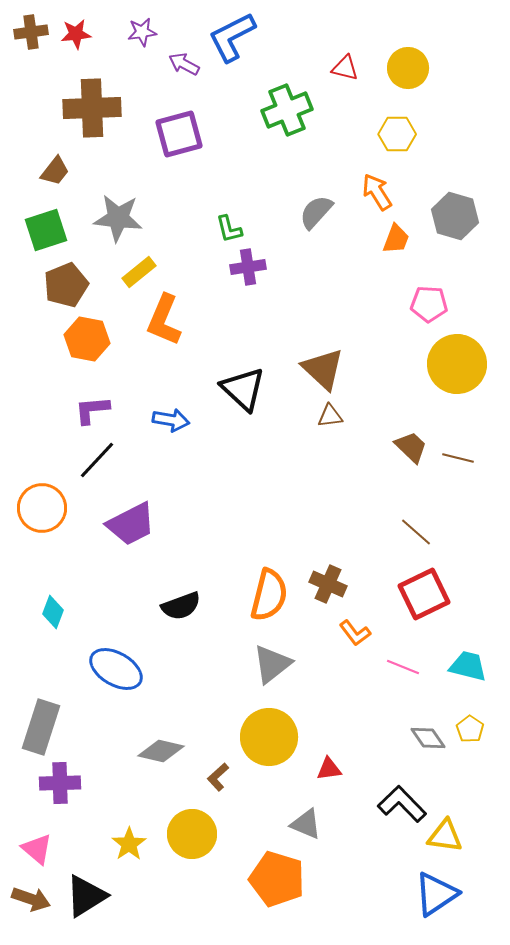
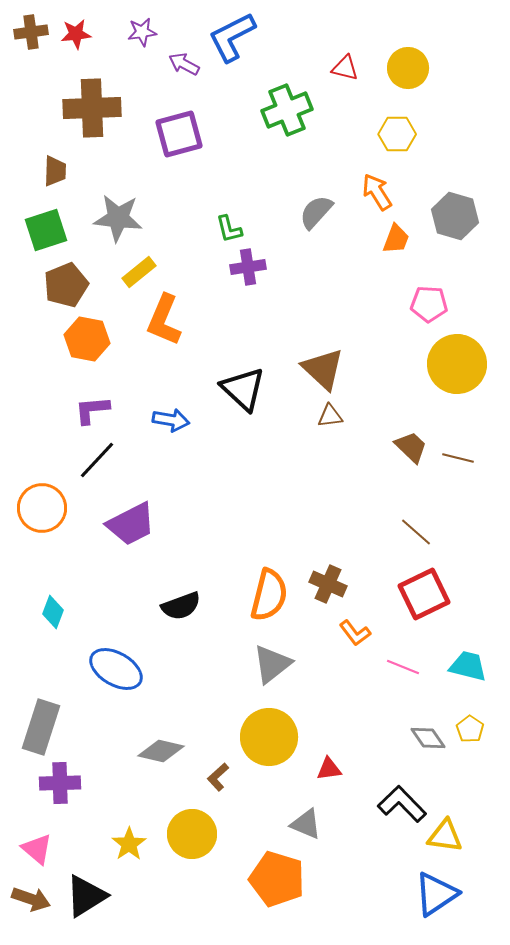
brown trapezoid at (55, 171): rotated 36 degrees counterclockwise
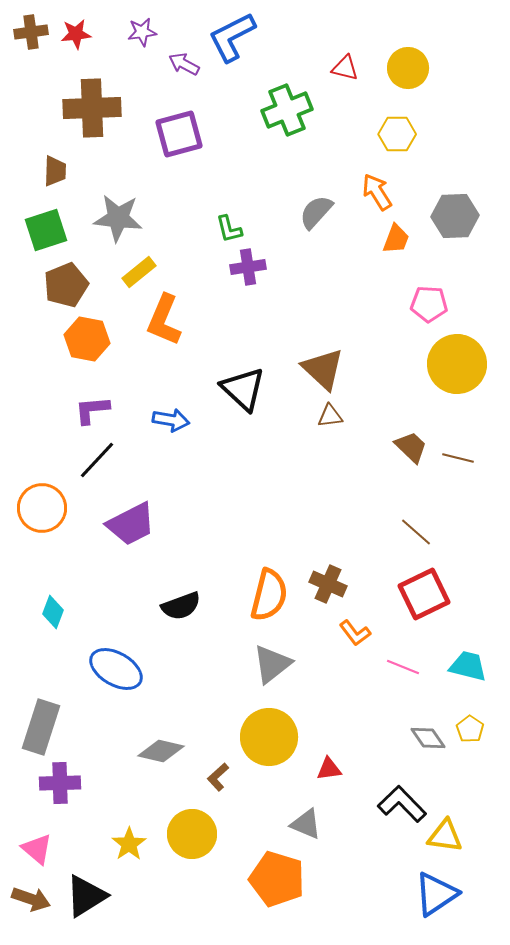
gray hexagon at (455, 216): rotated 18 degrees counterclockwise
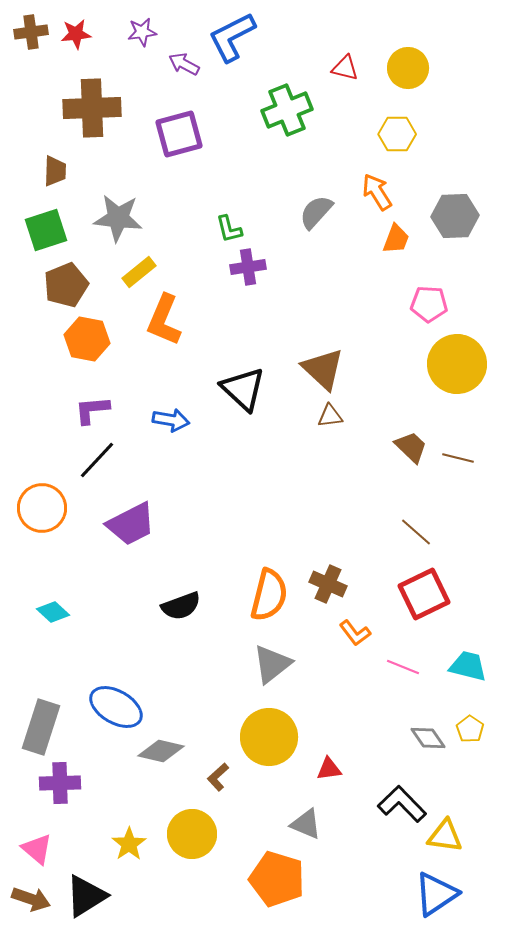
cyan diamond at (53, 612): rotated 68 degrees counterclockwise
blue ellipse at (116, 669): moved 38 px down
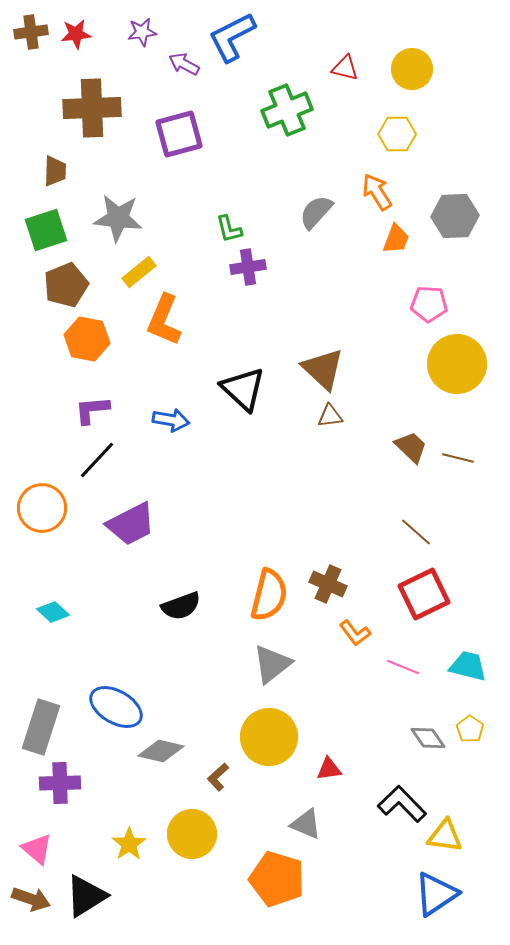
yellow circle at (408, 68): moved 4 px right, 1 px down
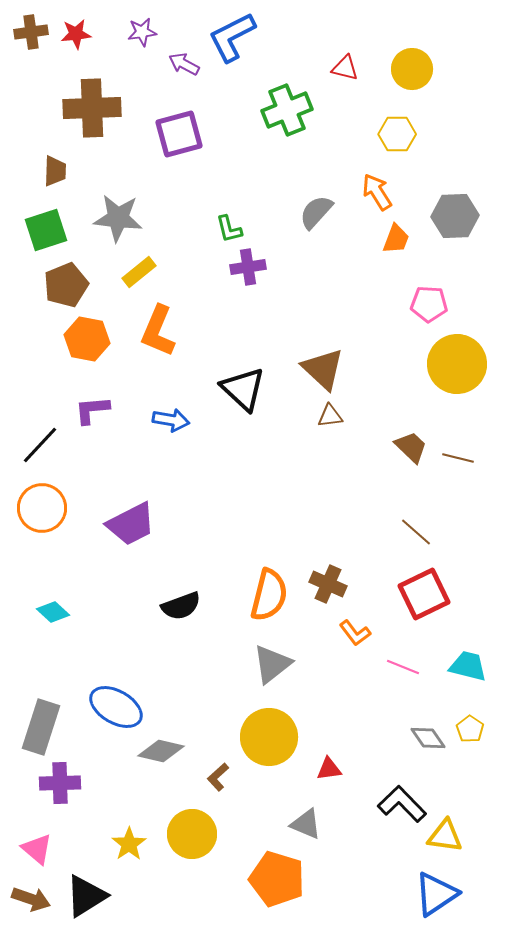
orange L-shape at (164, 320): moved 6 px left, 11 px down
black line at (97, 460): moved 57 px left, 15 px up
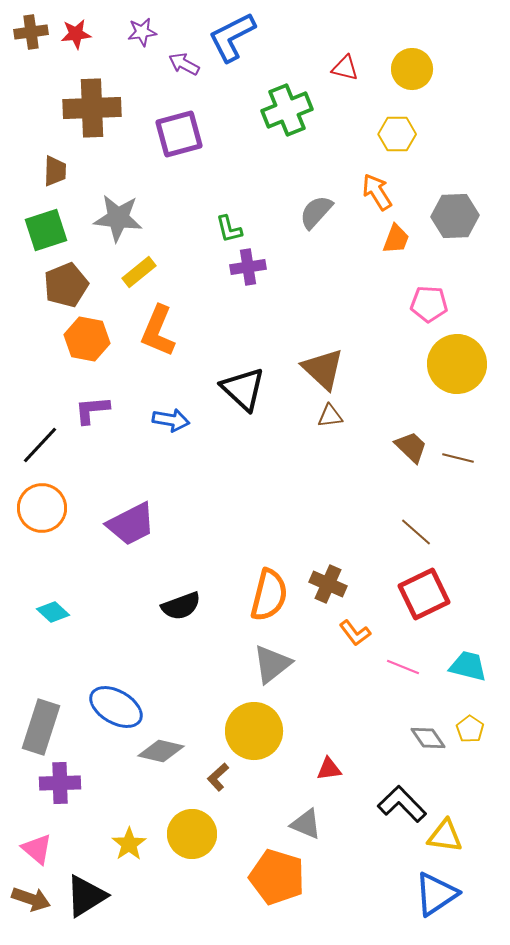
yellow circle at (269, 737): moved 15 px left, 6 px up
orange pentagon at (277, 879): moved 2 px up
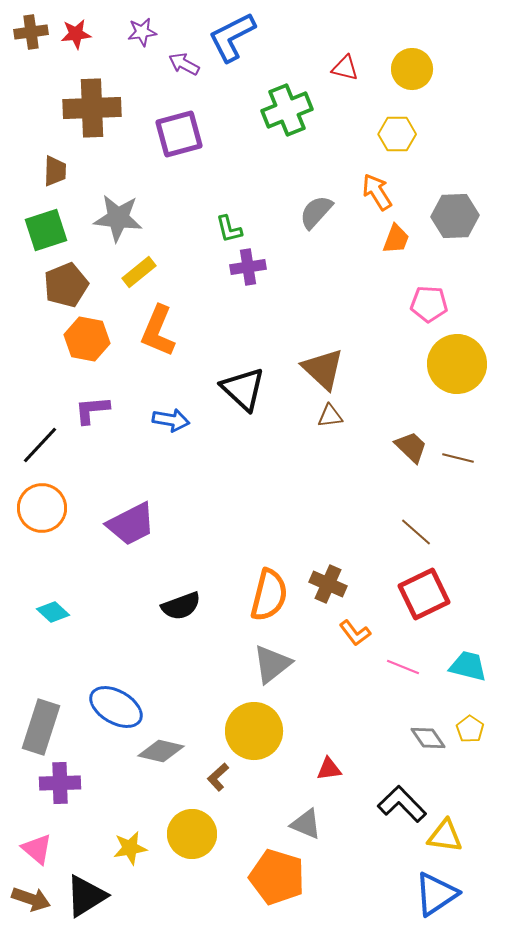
yellow star at (129, 844): moved 1 px right, 4 px down; rotated 24 degrees clockwise
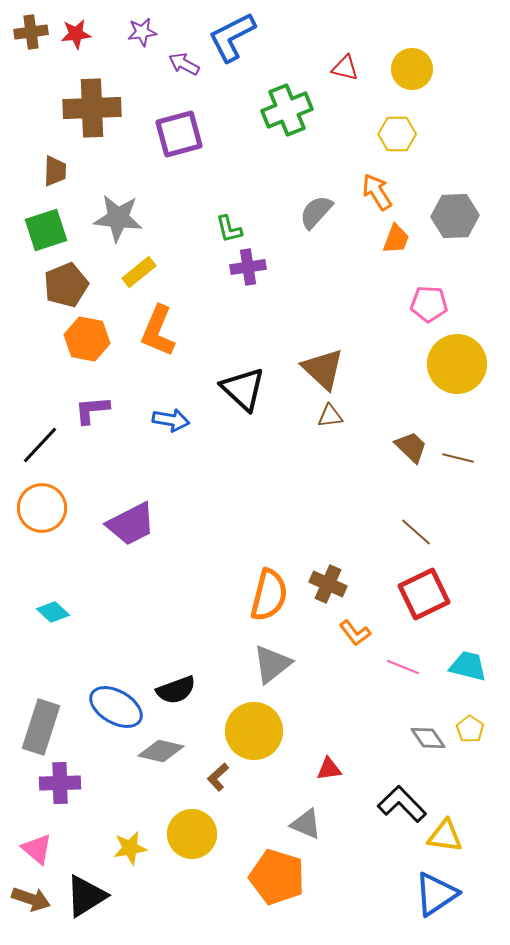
black semicircle at (181, 606): moved 5 px left, 84 px down
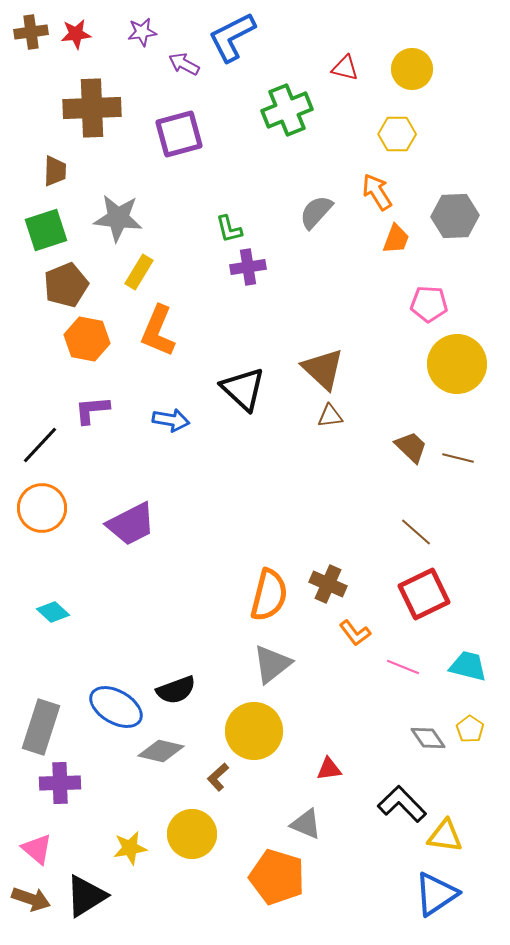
yellow rectangle at (139, 272): rotated 20 degrees counterclockwise
